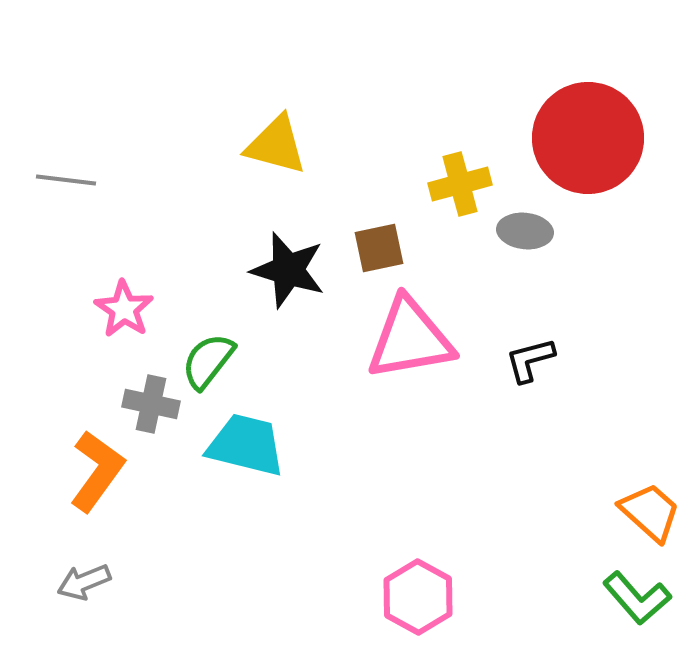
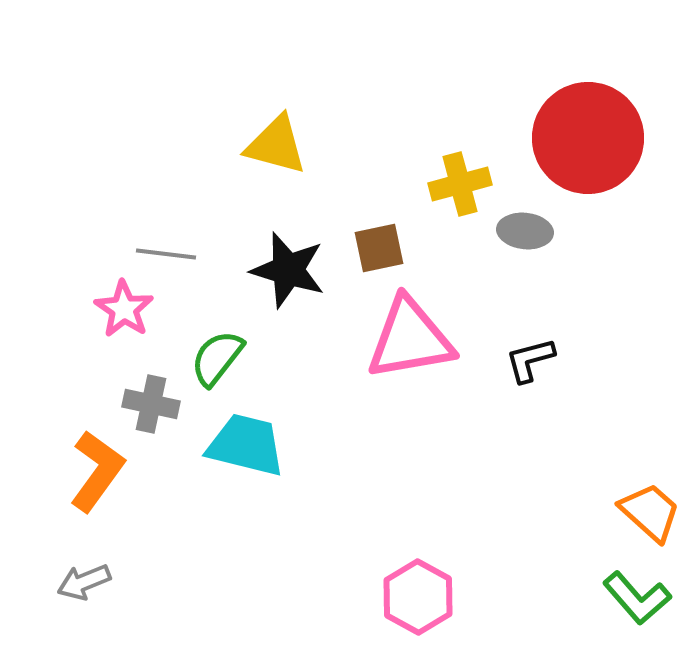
gray line: moved 100 px right, 74 px down
green semicircle: moved 9 px right, 3 px up
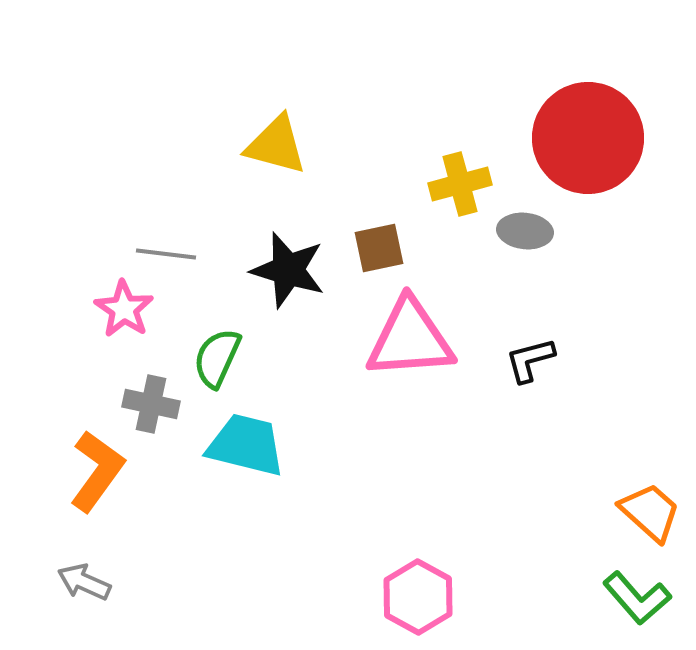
pink triangle: rotated 6 degrees clockwise
green semicircle: rotated 14 degrees counterclockwise
gray arrow: rotated 46 degrees clockwise
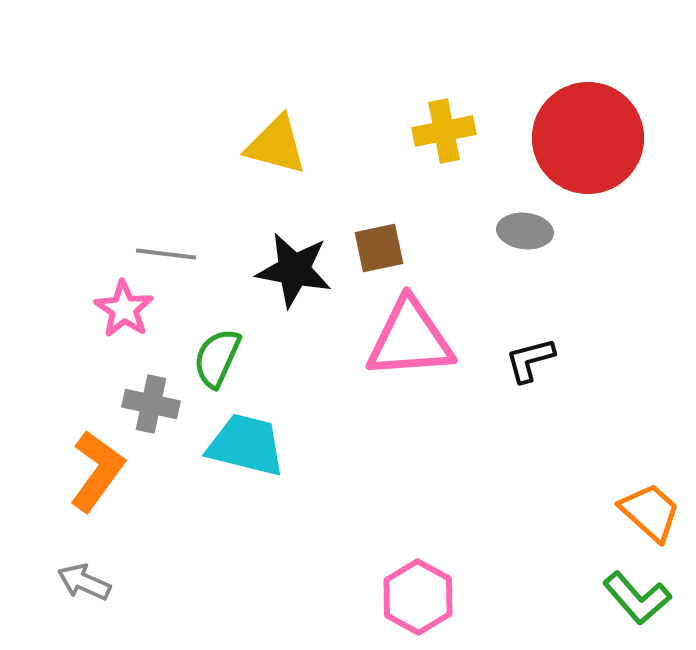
yellow cross: moved 16 px left, 53 px up; rotated 4 degrees clockwise
black star: moved 6 px right; rotated 6 degrees counterclockwise
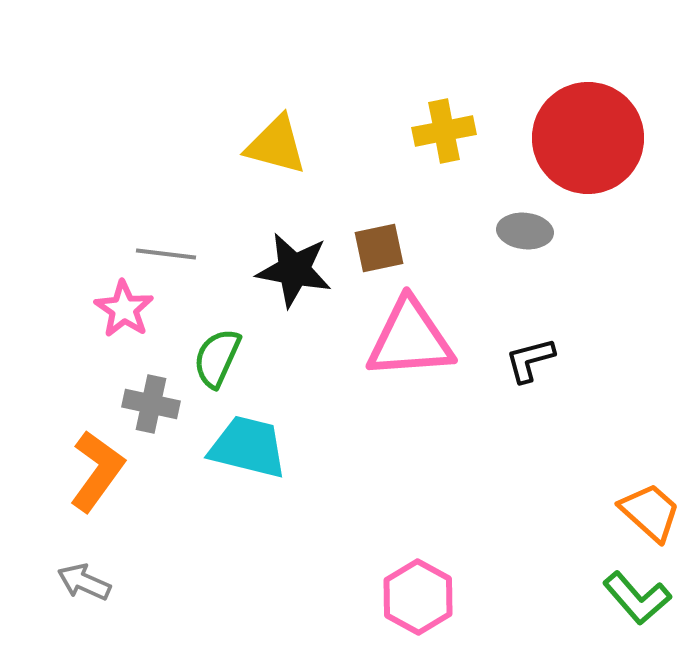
cyan trapezoid: moved 2 px right, 2 px down
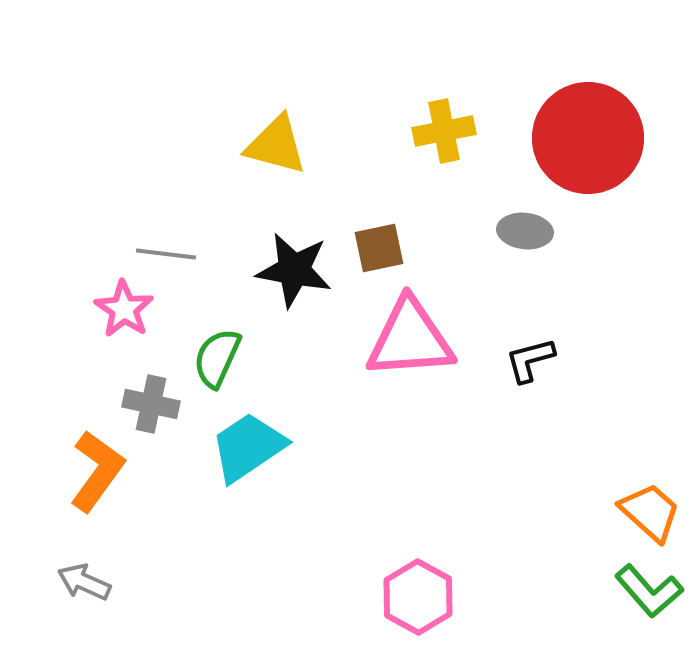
cyan trapezoid: rotated 48 degrees counterclockwise
green L-shape: moved 12 px right, 7 px up
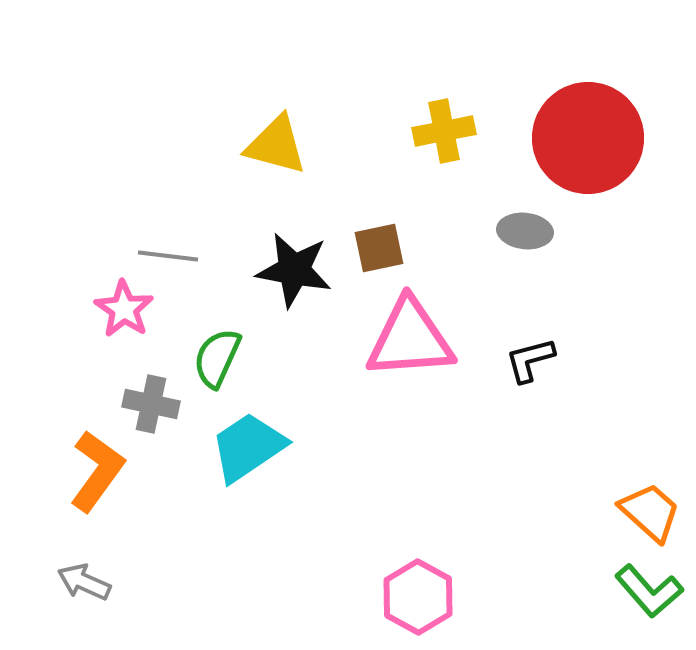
gray line: moved 2 px right, 2 px down
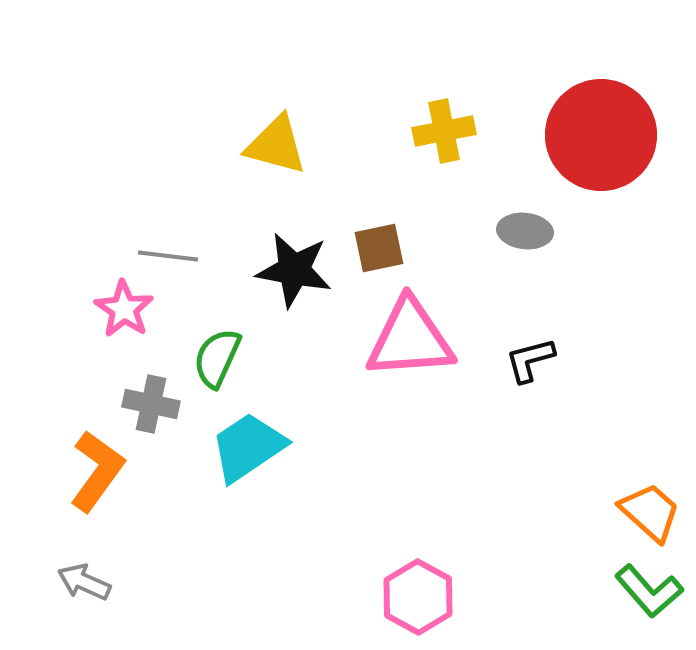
red circle: moved 13 px right, 3 px up
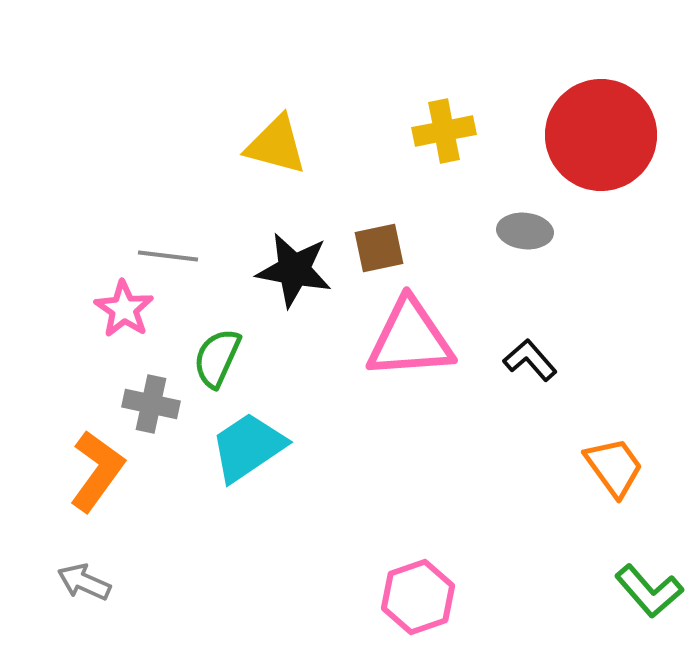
black L-shape: rotated 64 degrees clockwise
orange trapezoid: moved 36 px left, 45 px up; rotated 12 degrees clockwise
pink hexagon: rotated 12 degrees clockwise
